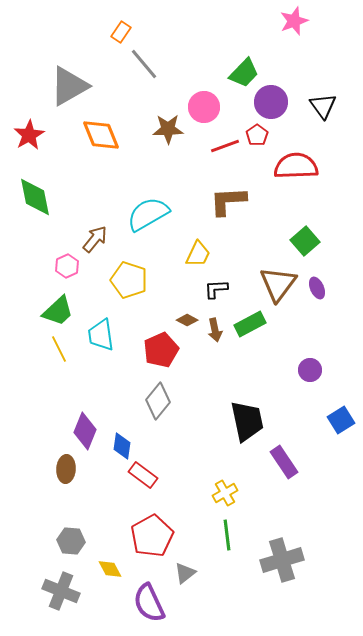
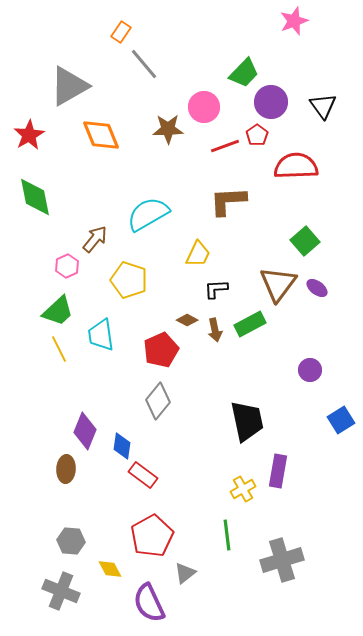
purple ellipse at (317, 288): rotated 30 degrees counterclockwise
purple rectangle at (284, 462): moved 6 px left, 9 px down; rotated 44 degrees clockwise
yellow cross at (225, 493): moved 18 px right, 4 px up
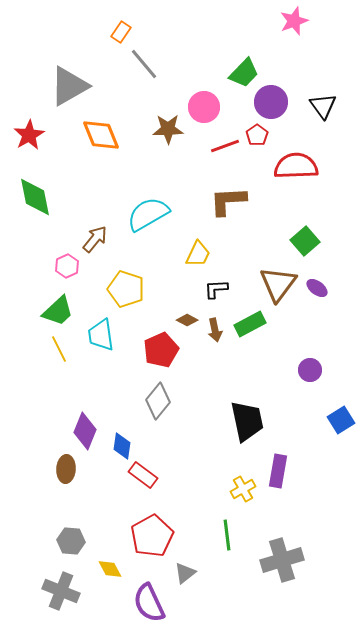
yellow pentagon at (129, 280): moved 3 px left, 9 px down
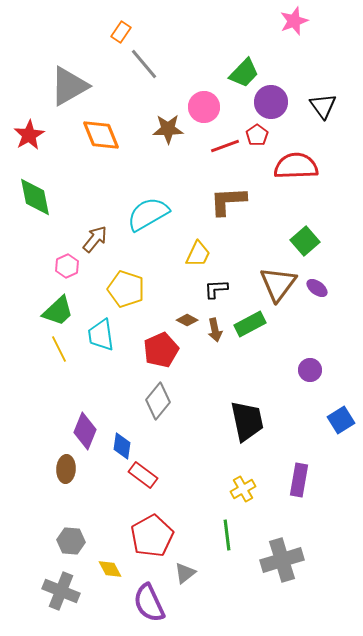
purple rectangle at (278, 471): moved 21 px right, 9 px down
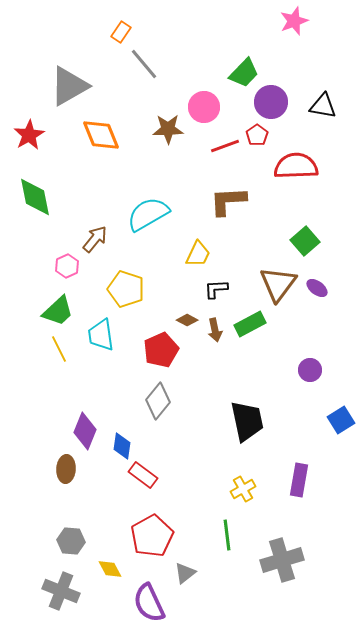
black triangle at (323, 106): rotated 44 degrees counterclockwise
